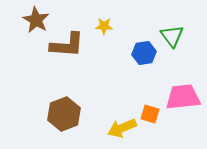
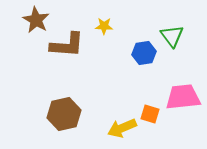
brown hexagon: rotated 8 degrees clockwise
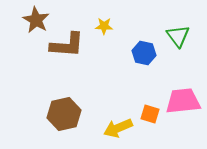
green triangle: moved 6 px right
blue hexagon: rotated 20 degrees clockwise
pink trapezoid: moved 4 px down
yellow arrow: moved 4 px left
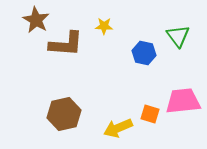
brown L-shape: moved 1 px left, 1 px up
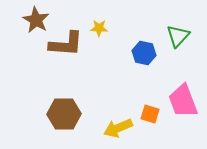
yellow star: moved 5 px left, 2 px down
green triangle: rotated 20 degrees clockwise
pink trapezoid: rotated 105 degrees counterclockwise
brown hexagon: rotated 12 degrees clockwise
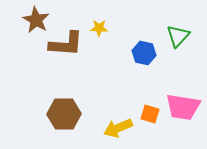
pink trapezoid: moved 6 px down; rotated 60 degrees counterclockwise
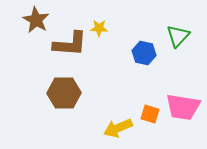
brown L-shape: moved 4 px right
brown hexagon: moved 21 px up
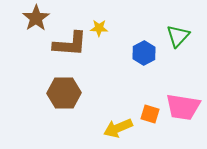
brown star: moved 2 px up; rotated 8 degrees clockwise
blue hexagon: rotated 20 degrees clockwise
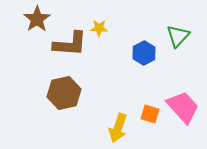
brown star: moved 1 px right, 1 px down
brown hexagon: rotated 12 degrees counterclockwise
pink trapezoid: rotated 141 degrees counterclockwise
yellow arrow: rotated 48 degrees counterclockwise
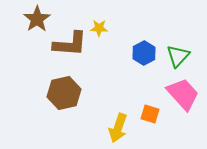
green triangle: moved 20 px down
pink trapezoid: moved 13 px up
